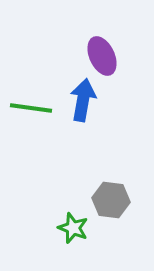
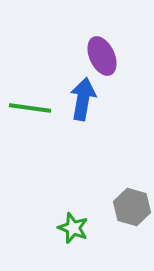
blue arrow: moved 1 px up
green line: moved 1 px left
gray hexagon: moved 21 px right, 7 px down; rotated 9 degrees clockwise
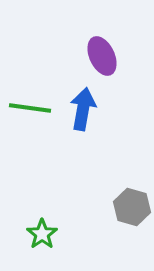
blue arrow: moved 10 px down
green star: moved 31 px left, 6 px down; rotated 16 degrees clockwise
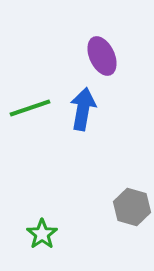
green line: rotated 27 degrees counterclockwise
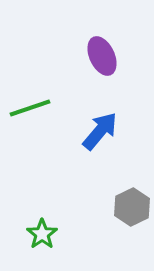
blue arrow: moved 17 px right, 22 px down; rotated 30 degrees clockwise
gray hexagon: rotated 18 degrees clockwise
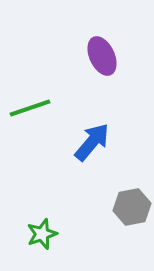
blue arrow: moved 8 px left, 11 px down
gray hexagon: rotated 15 degrees clockwise
green star: rotated 16 degrees clockwise
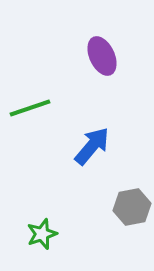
blue arrow: moved 4 px down
